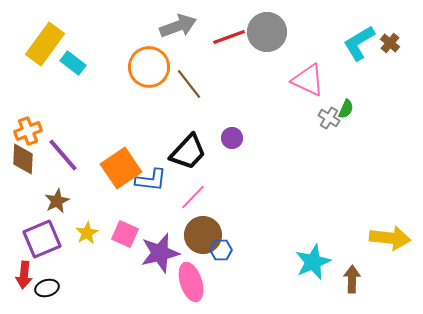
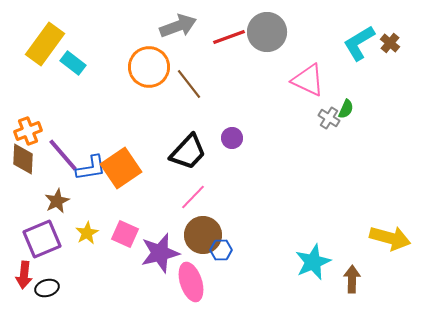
blue L-shape: moved 60 px left, 12 px up; rotated 16 degrees counterclockwise
yellow arrow: rotated 9 degrees clockwise
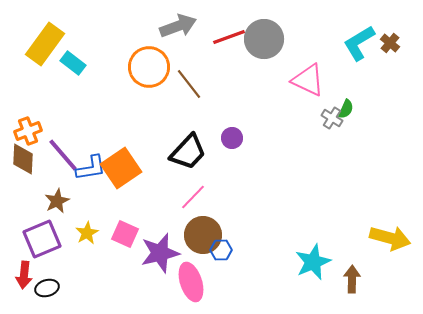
gray circle: moved 3 px left, 7 px down
gray cross: moved 3 px right
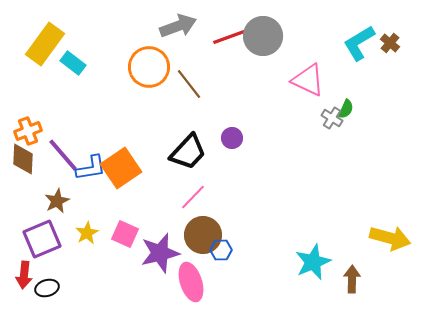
gray circle: moved 1 px left, 3 px up
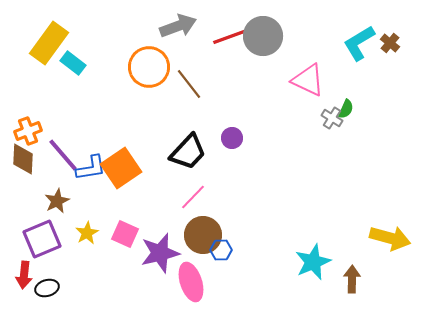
yellow rectangle: moved 4 px right, 1 px up
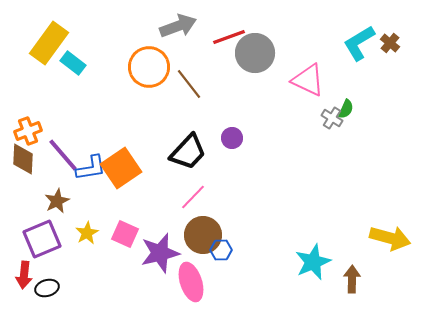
gray circle: moved 8 px left, 17 px down
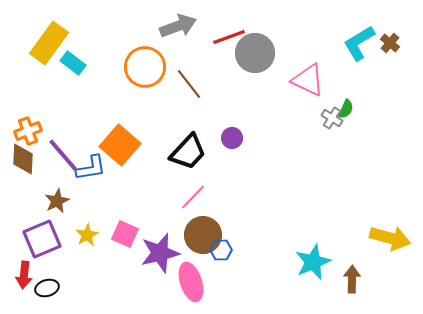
orange circle: moved 4 px left
orange square: moved 1 px left, 23 px up; rotated 15 degrees counterclockwise
yellow star: moved 2 px down
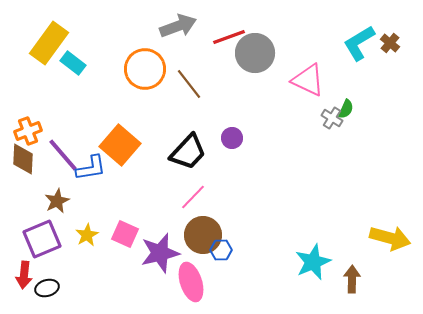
orange circle: moved 2 px down
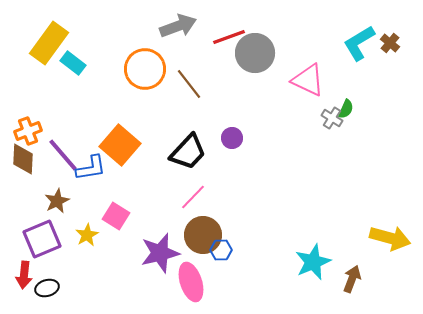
pink square: moved 9 px left, 18 px up; rotated 8 degrees clockwise
brown arrow: rotated 20 degrees clockwise
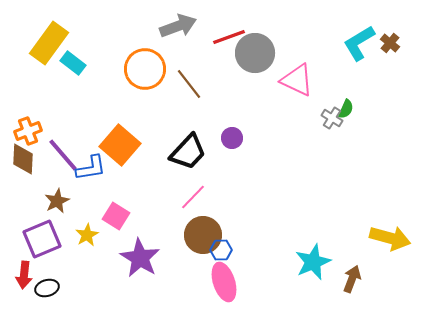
pink triangle: moved 11 px left
purple star: moved 20 px left, 5 px down; rotated 27 degrees counterclockwise
pink ellipse: moved 33 px right
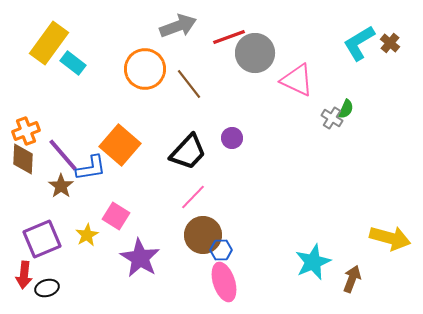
orange cross: moved 2 px left
brown star: moved 4 px right, 15 px up; rotated 10 degrees counterclockwise
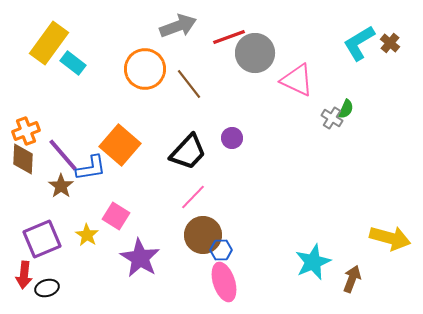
yellow star: rotated 10 degrees counterclockwise
